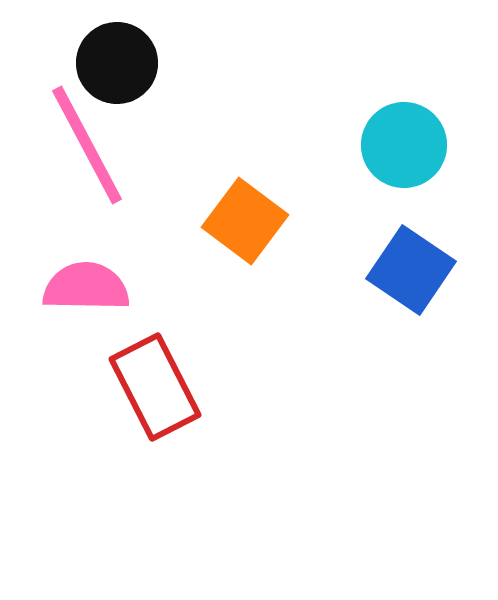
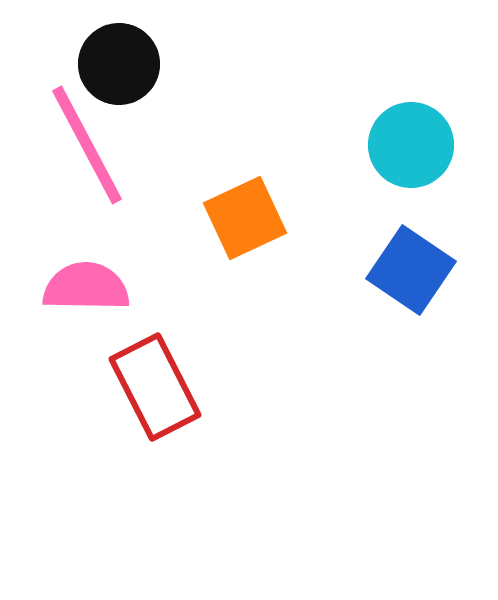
black circle: moved 2 px right, 1 px down
cyan circle: moved 7 px right
orange square: moved 3 px up; rotated 28 degrees clockwise
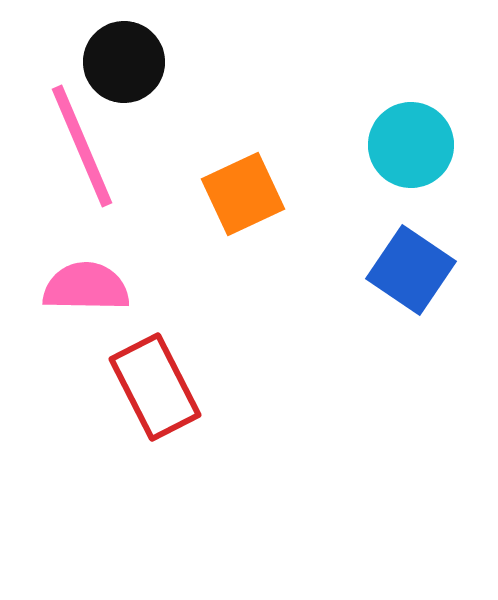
black circle: moved 5 px right, 2 px up
pink line: moved 5 px left, 1 px down; rotated 5 degrees clockwise
orange square: moved 2 px left, 24 px up
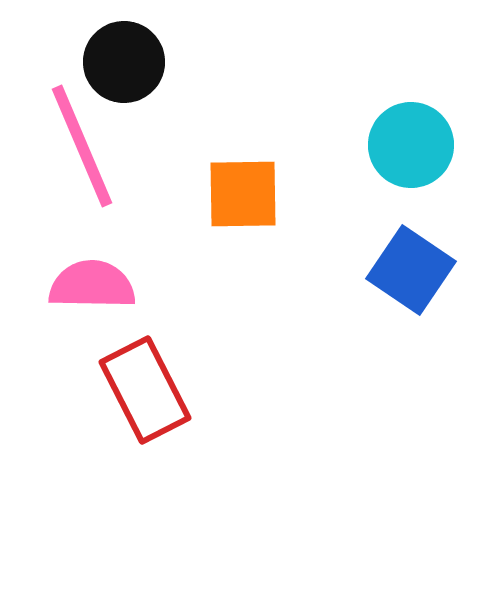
orange square: rotated 24 degrees clockwise
pink semicircle: moved 6 px right, 2 px up
red rectangle: moved 10 px left, 3 px down
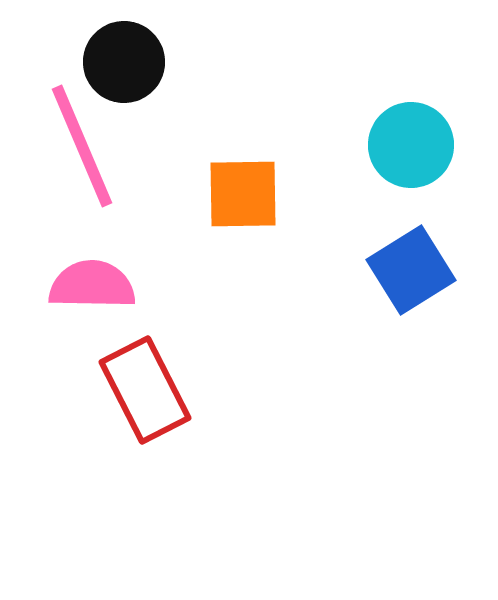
blue square: rotated 24 degrees clockwise
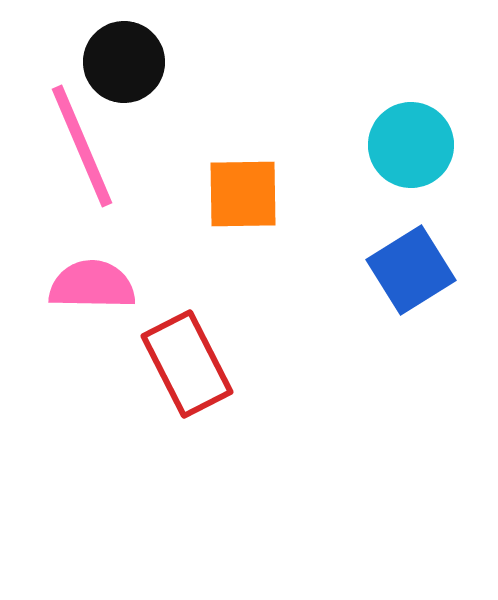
red rectangle: moved 42 px right, 26 px up
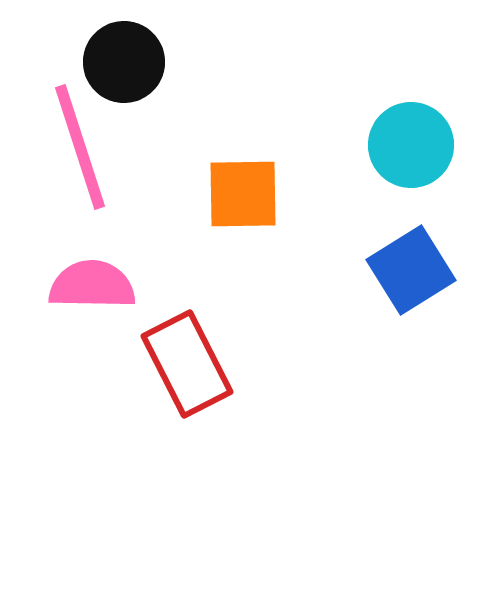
pink line: moved 2 px left, 1 px down; rotated 5 degrees clockwise
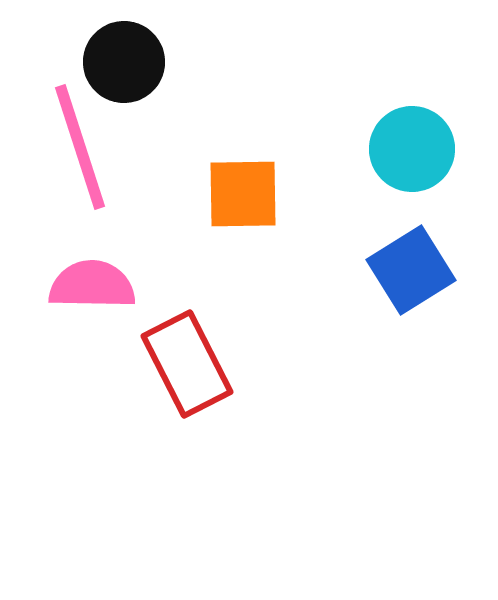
cyan circle: moved 1 px right, 4 px down
